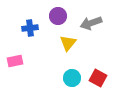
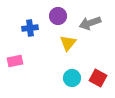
gray arrow: moved 1 px left
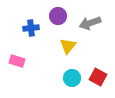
blue cross: moved 1 px right
yellow triangle: moved 3 px down
pink rectangle: moved 2 px right; rotated 28 degrees clockwise
red square: moved 1 px up
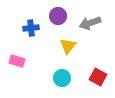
cyan circle: moved 10 px left
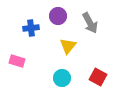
gray arrow: rotated 100 degrees counterclockwise
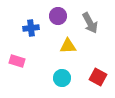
yellow triangle: rotated 48 degrees clockwise
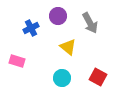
blue cross: rotated 21 degrees counterclockwise
yellow triangle: moved 1 px down; rotated 42 degrees clockwise
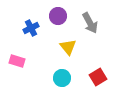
yellow triangle: rotated 12 degrees clockwise
red square: rotated 30 degrees clockwise
